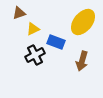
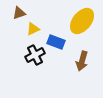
yellow ellipse: moved 1 px left, 1 px up
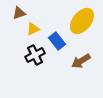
blue rectangle: moved 1 px right, 1 px up; rotated 30 degrees clockwise
brown arrow: moved 1 px left; rotated 42 degrees clockwise
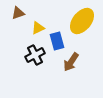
brown triangle: moved 1 px left
yellow triangle: moved 5 px right, 1 px up
blue rectangle: rotated 24 degrees clockwise
brown arrow: moved 10 px left, 1 px down; rotated 24 degrees counterclockwise
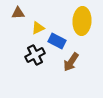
brown triangle: rotated 16 degrees clockwise
yellow ellipse: rotated 36 degrees counterclockwise
blue rectangle: rotated 48 degrees counterclockwise
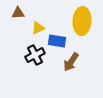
blue rectangle: rotated 18 degrees counterclockwise
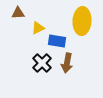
black cross: moved 7 px right, 8 px down; rotated 18 degrees counterclockwise
brown arrow: moved 4 px left, 1 px down; rotated 24 degrees counterclockwise
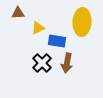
yellow ellipse: moved 1 px down
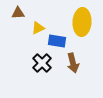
brown arrow: moved 6 px right; rotated 24 degrees counterclockwise
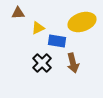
yellow ellipse: rotated 68 degrees clockwise
